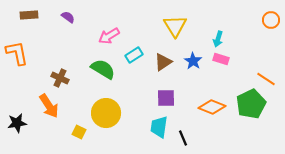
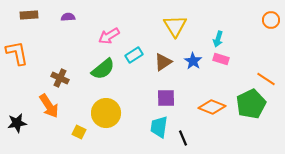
purple semicircle: rotated 40 degrees counterclockwise
green semicircle: rotated 110 degrees clockwise
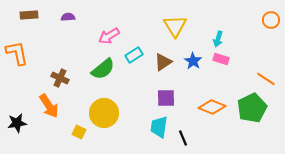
green pentagon: moved 1 px right, 4 px down
yellow circle: moved 2 px left
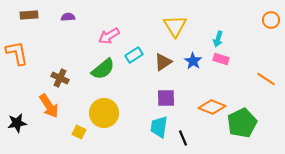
green pentagon: moved 10 px left, 15 px down
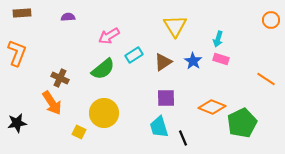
brown rectangle: moved 7 px left, 2 px up
orange L-shape: rotated 32 degrees clockwise
orange arrow: moved 3 px right, 3 px up
cyan trapezoid: rotated 25 degrees counterclockwise
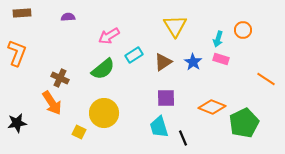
orange circle: moved 28 px left, 10 px down
blue star: moved 1 px down
green pentagon: moved 2 px right
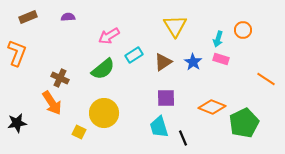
brown rectangle: moved 6 px right, 4 px down; rotated 18 degrees counterclockwise
